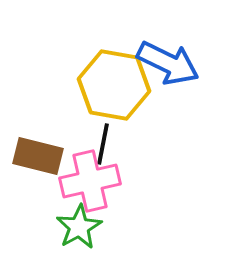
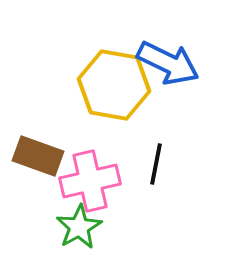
black line: moved 53 px right, 20 px down
brown rectangle: rotated 6 degrees clockwise
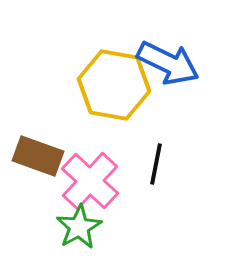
pink cross: rotated 34 degrees counterclockwise
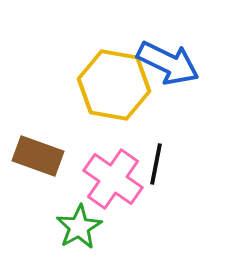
pink cross: moved 23 px right, 2 px up; rotated 8 degrees counterclockwise
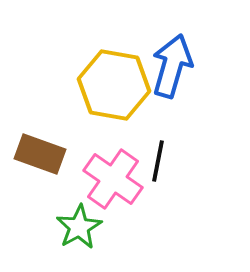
blue arrow: moved 4 px right, 3 px down; rotated 100 degrees counterclockwise
brown rectangle: moved 2 px right, 2 px up
black line: moved 2 px right, 3 px up
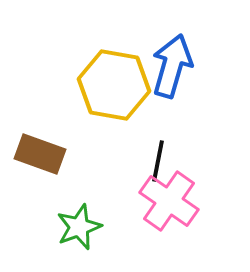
pink cross: moved 56 px right, 22 px down
green star: rotated 9 degrees clockwise
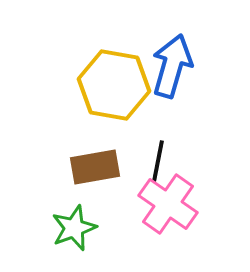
brown rectangle: moved 55 px right, 13 px down; rotated 30 degrees counterclockwise
pink cross: moved 1 px left, 3 px down
green star: moved 5 px left, 1 px down
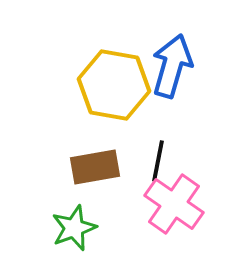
pink cross: moved 6 px right
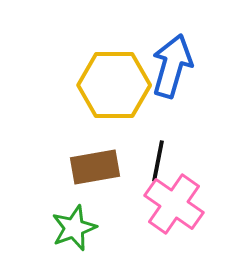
yellow hexagon: rotated 10 degrees counterclockwise
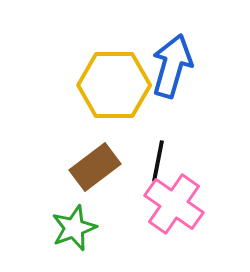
brown rectangle: rotated 27 degrees counterclockwise
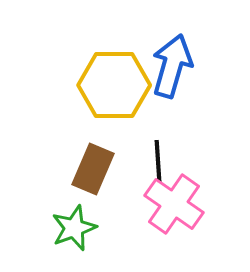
black line: rotated 15 degrees counterclockwise
brown rectangle: moved 2 px left, 2 px down; rotated 30 degrees counterclockwise
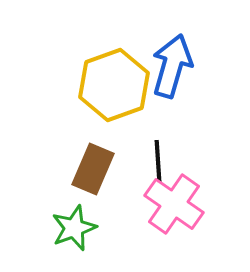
yellow hexagon: rotated 20 degrees counterclockwise
